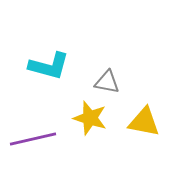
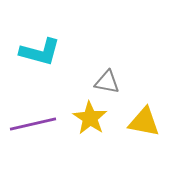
cyan L-shape: moved 9 px left, 14 px up
yellow star: rotated 16 degrees clockwise
purple line: moved 15 px up
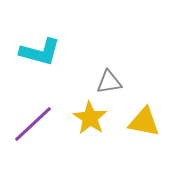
gray triangle: moved 2 px right; rotated 20 degrees counterclockwise
purple line: rotated 30 degrees counterclockwise
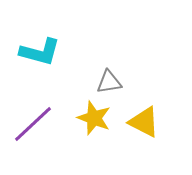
yellow star: moved 4 px right; rotated 12 degrees counterclockwise
yellow triangle: rotated 16 degrees clockwise
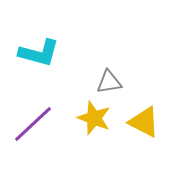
cyan L-shape: moved 1 px left, 1 px down
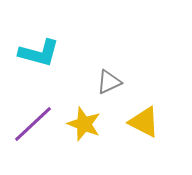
gray triangle: rotated 16 degrees counterclockwise
yellow star: moved 10 px left, 6 px down
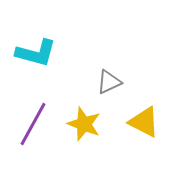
cyan L-shape: moved 3 px left
purple line: rotated 18 degrees counterclockwise
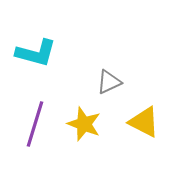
purple line: moved 2 px right; rotated 12 degrees counterclockwise
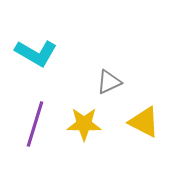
cyan L-shape: rotated 15 degrees clockwise
yellow star: rotated 20 degrees counterclockwise
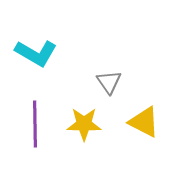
gray triangle: rotated 40 degrees counterclockwise
purple line: rotated 18 degrees counterclockwise
